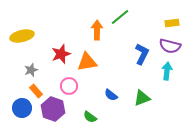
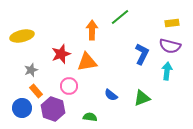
orange arrow: moved 5 px left
green semicircle: rotated 152 degrees clockwise
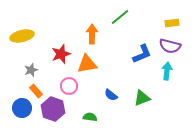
orange arrow: moved 4 px down
blue L-shape: rotated 40 degrees clockwise
orange triangle: moved 2 px down
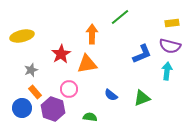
red star: rotated 12 degrees counterclockwise
pink circle: moved 3 px down
orange rectangle: moved 1 px left, 1 px down
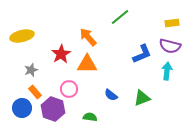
orange arrow: moved 4 px left, 3 px down; rotated 42 degrees counterclockwise
orange triangle: rotated 10 degrees clockwise
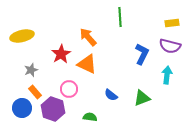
green line: rotated 54 degrees counterclockwise
blue L-shape: rotated 40 degrees counterclockwise
orange triangle: rotated 25 degrees clockwise
cyan arrow: moved 4 px down
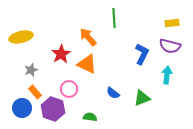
green line: moved 6 px left, 1 px down
yellow ellipse: moved 1 px left, 1 px down
blue semicircle: moved 2 px right, 2 px up
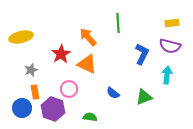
green line: moved 4 px right, 5 px down
orange rectangle: rotated 32 degrees clockwise
green triangle: moved 2 px right, 1 px up
